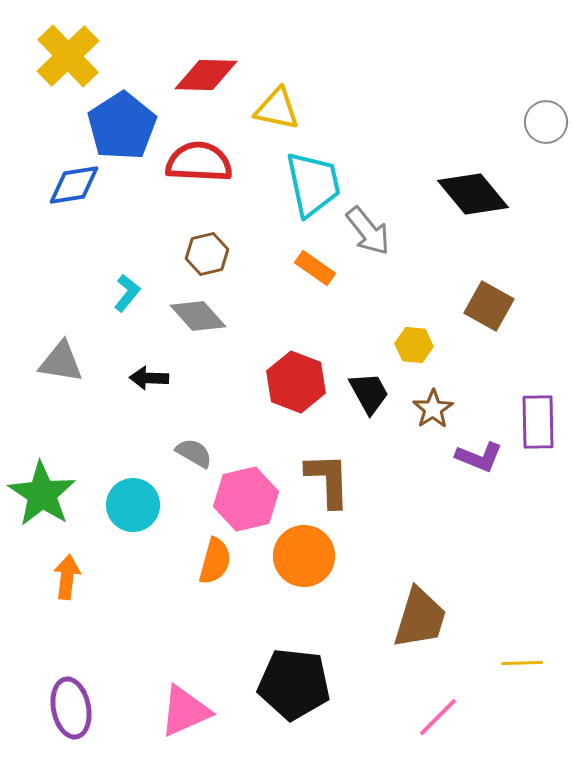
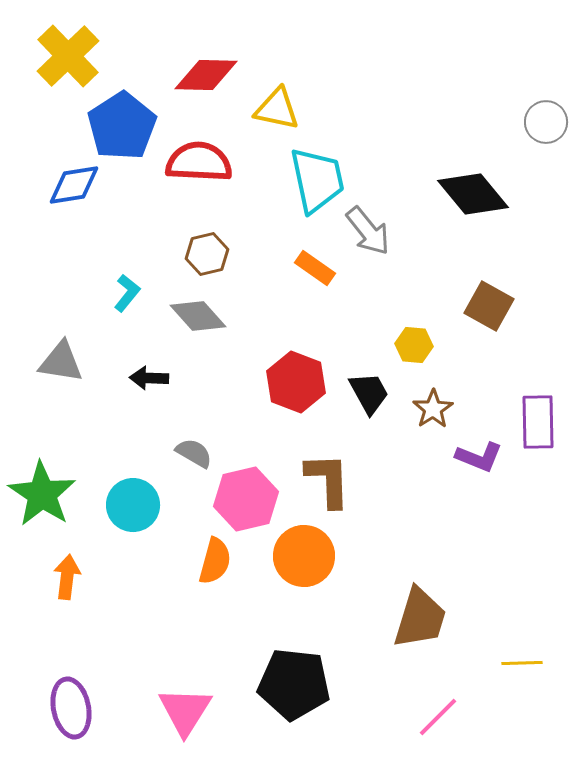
cyan trapezoid: moved 4 px right, 4 px up
pink triangle: rotated 34 degrees counterclockwise
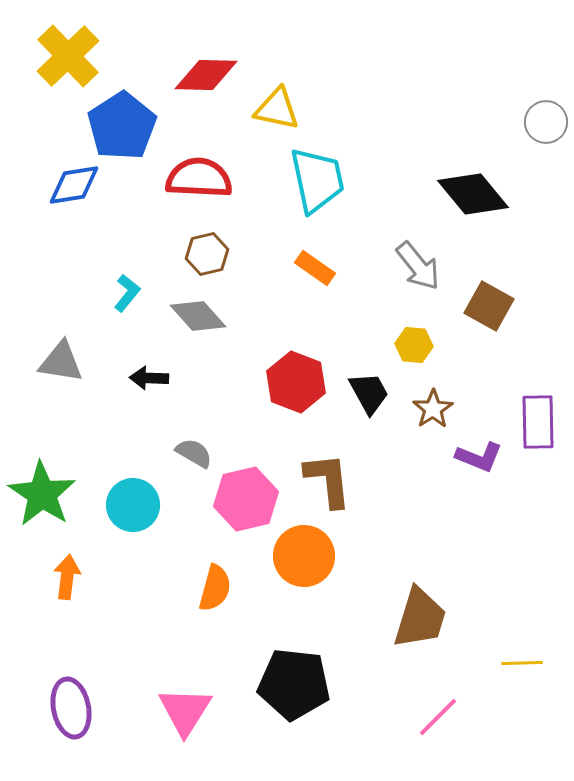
red semicircle: moved 16 px down
gray arrow: moved 50 px right, 35 px down
brown L-shape: rotated 4 degrees counterclockwise
orange semicircle: moved 27 px down
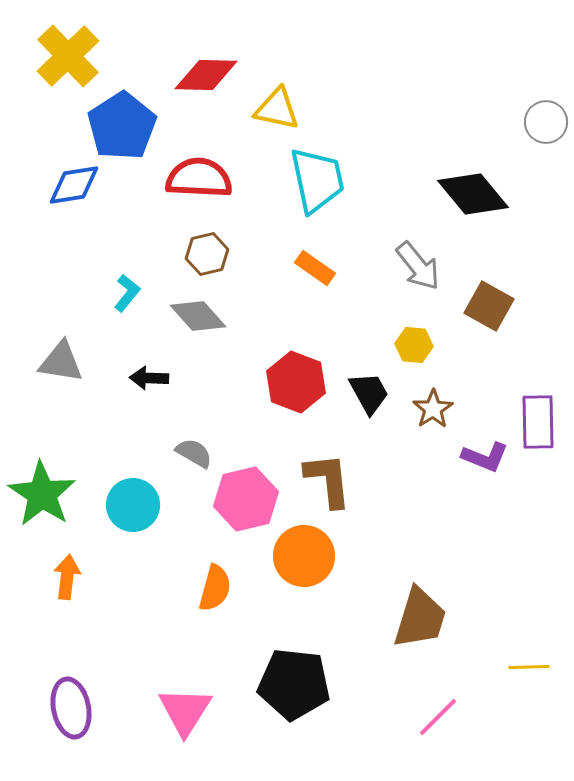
purple L-shape: moved 6 px right
yellow line: moved 7 px right, 4 px down
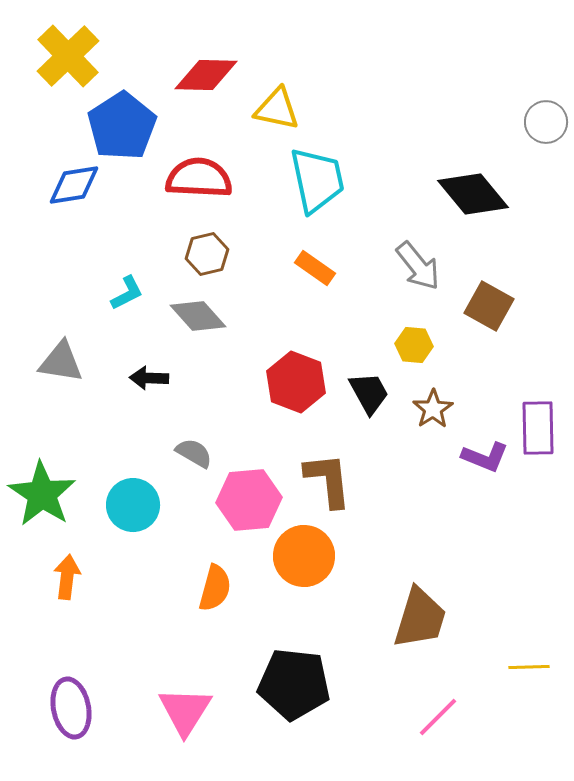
cyan L-shape: rotated 24 degrees clockwise
purple rectangle: moved 6 px down
pink hexagon: moved 3 px right, 1 px down; rotated 8 degrees clockwise
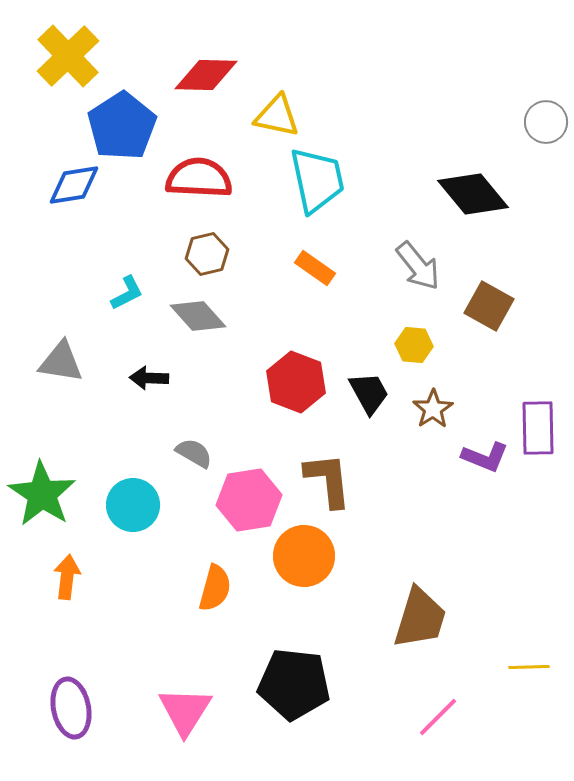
yellow triangle: moved 7 px down
pink hexagon: rotated 4 degrees counterclockwise
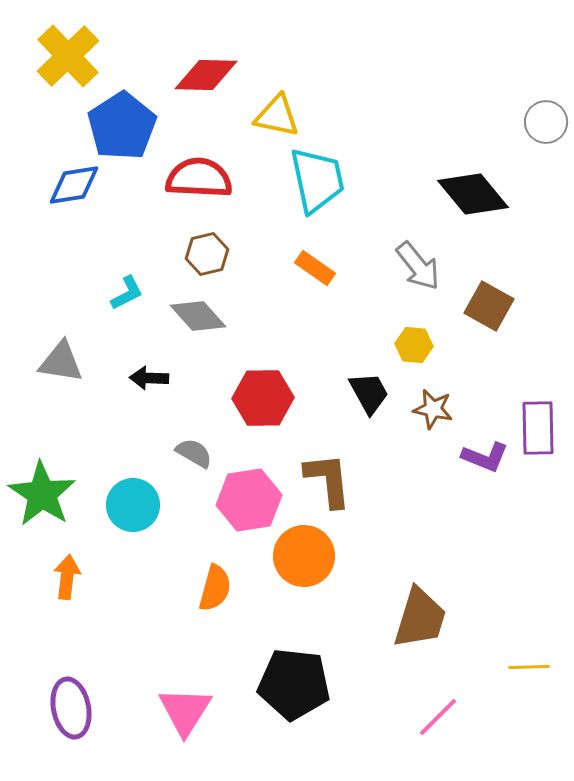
red hexagon: moved 33 px left, 16 px down; rotated 22 degrees counterclockwise
brown star: rotated 27 degrees counterclockwise
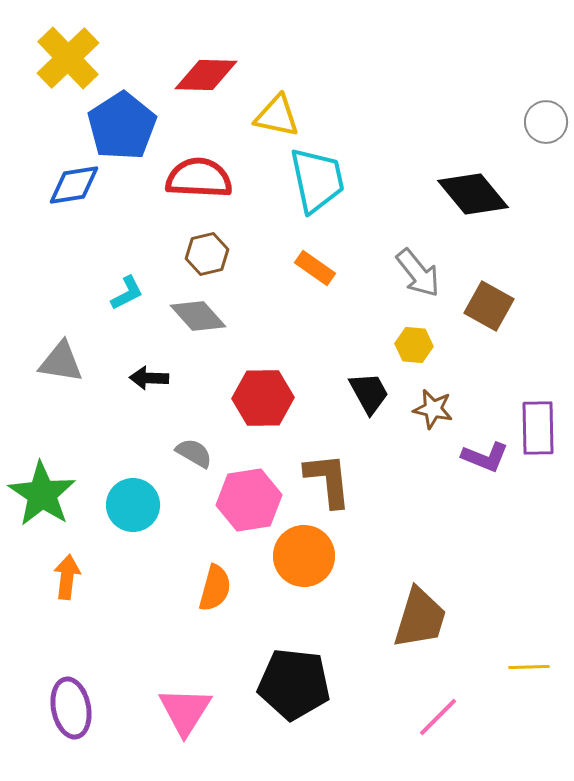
yellow cross: moved 2 px down
gray arrow: moved 7 px down
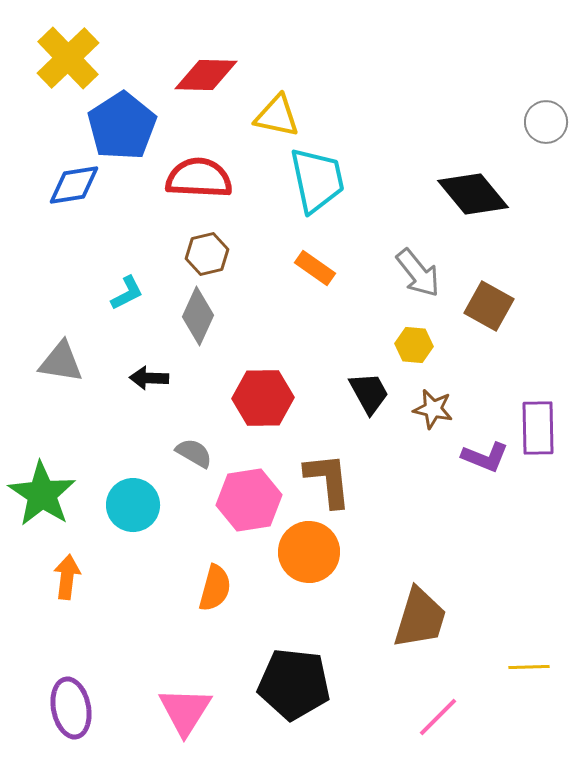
gray diamond: rotated 66 degrees clockwise
orange circle: moved 5 px right, 4 px up
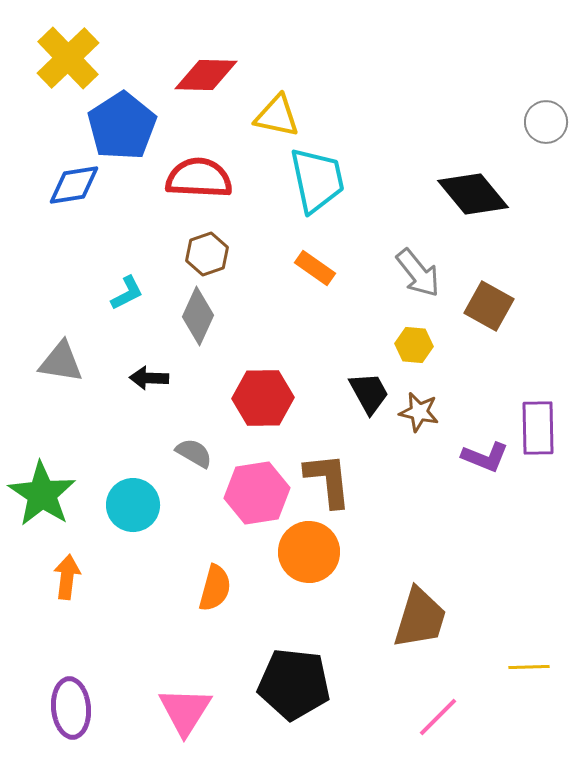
brown hexagon: rotated 6 degrees counterclockwise
brown star: moved 14 px left, 3 px down
pink hexagon: moved 8 px right, 7 px up
purple ellipse: rotated 6 degrees clockwise
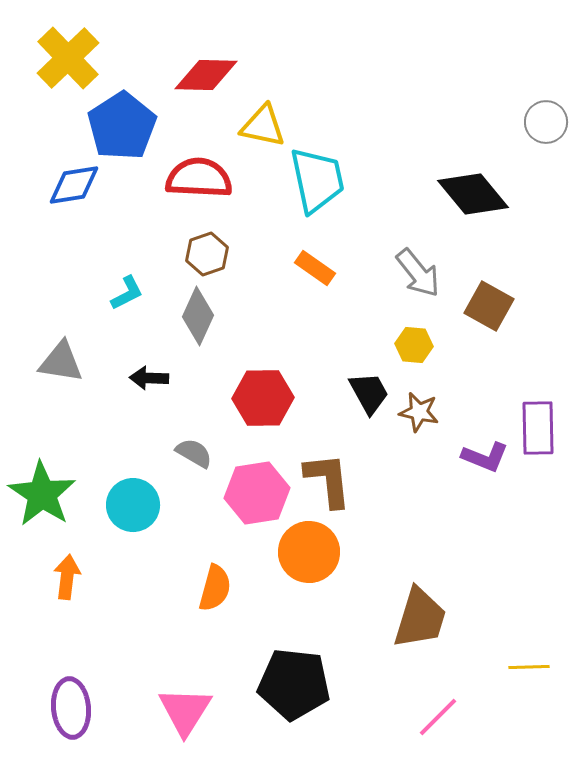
yellow triangle: moved 14 px left, 10 px down
